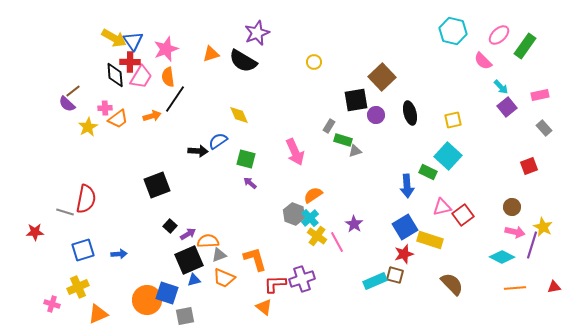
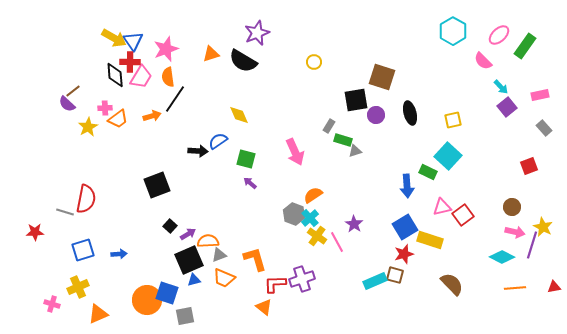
cyan hexagon at (453, 31): rotated 16 degrees clockwise
brown square at (382, 77): rotated 28 degrees counterclockwise
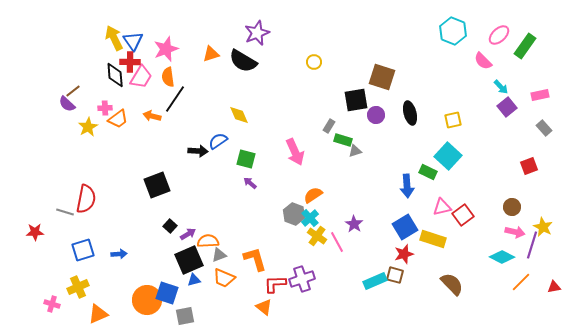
cyan hexagon at (453, 31): rotated 8 degrees counterclockwise
yellow arrow at (114, 38): rotated 145 degrees counterclockwise
orange arrow at (152, 116): rotated 150 degrees counterclockwise
yellow rectangle at (430, 240): moved 3 px right, 1 px up
orange line at (515, 288): moved 6 px right, 6 px up; rotated 40 degrees counterclockwise
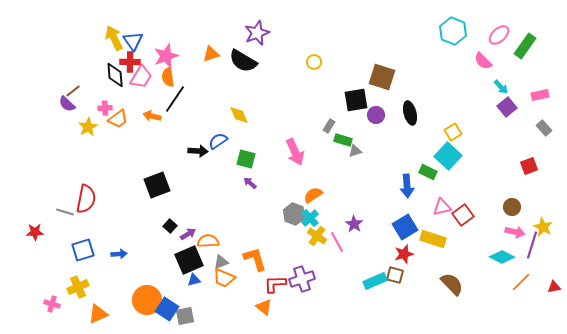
pink star at (166, 49): moved 7 px down
yellow square at (453, 120): moved 12 px down; rotated 18 degrees counterclockwise
gray triangle at (219, 255): moved 2 px right, 7 px down
blue square at (167, 293): moved 16 px down; rotated 15 degrees clockwise
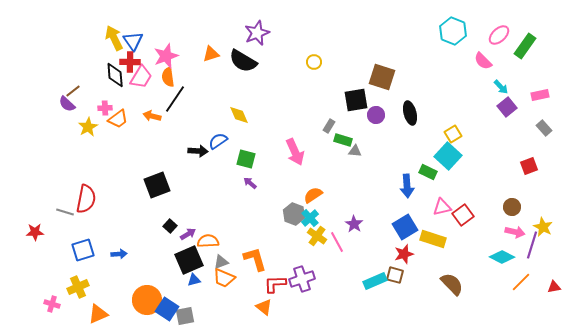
yellow square at (453, 132): moved 2 px down
gray triangle at (355, 151): rotated 24 degrees clockwise
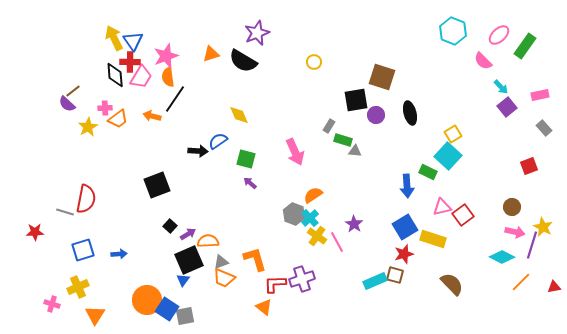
blue triangle at (194, 280): moved 11 px left; rotated 40 degrees counterclockwise
orange triangle at (98, 314): moved 3 px left, 1 px down; rotated 35 degrees counterclockwise
